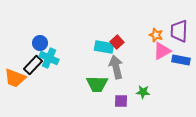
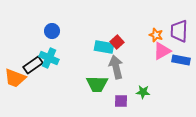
blue circle: moved 12 px right, 12 px up
black rectangle: rotated 12 degrees clockwise
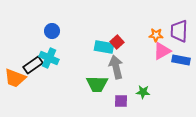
orange star: rotated 16 degrees counterclockwise
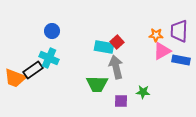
black rectangle: moved 5 px down
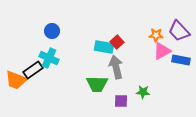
purple trapezoid: rotated 45 degrees counterclockwise
orange trapezoid: moved 1 px right, 2 px down
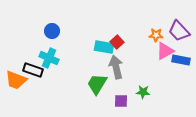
pink triangle: moved 3 px right
black rectangle: rotated 54 degrees clockwise
green trapezoid: rotated 120 degrees clockwise
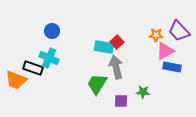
blue rectangle: moved 9 px left, 7 px down
black rectangle: moved 2 px up
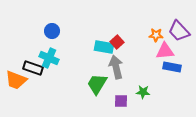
pink triangle: rotated 24 degrees clockwise
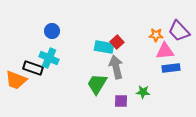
blue rectangle: moved 1 px left, 1 px down; rotated 18 degrees counterclockwise
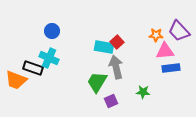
green trapezoid: moved 2 px up
purple square: moved 10 px left; rotated 24 degrees counterclockwise
